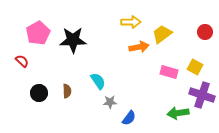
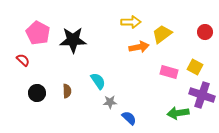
pink pentagon: rotated 15 degrees counterclockwise
red semicircle: moved 1 px right, 1 px up
black circle: moved 2 px left
blue semicircle: rotated 84 degrees counterclockwise
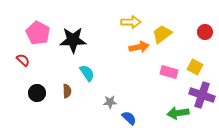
cyan semicircle: moved 11 px left, 8 px up
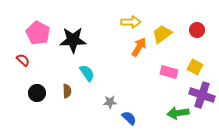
red circle: moved 8 px left, 2 px up
orange arrow: rotated 48 degrees counterclockwise
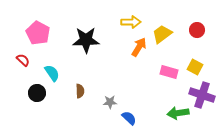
black star: moved 13 px right
cyan semicircle: moved 35 px left
brown semicircle: moved 13 px right
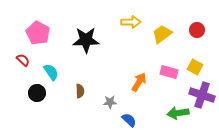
orange arrow: moved 35 px down
cyan semicircle: moved 1 px left, 1 px up
blue semicircle: moved 2 px down
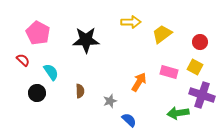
red circle: moved 3 px right, 12 px down
gray star: moved 1 px up; rotated 16 degrees counterclockwise
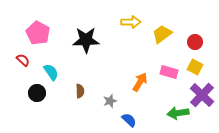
red circle: moved 5 px left
orange arrow: moved 1 px right
purple cross: rotated 25 degrees clockwise
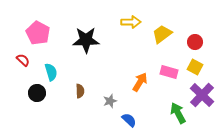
cyan semicircle: rotated 18 degrees clockwise
green arrow: rotated 70 degrees clockwise
